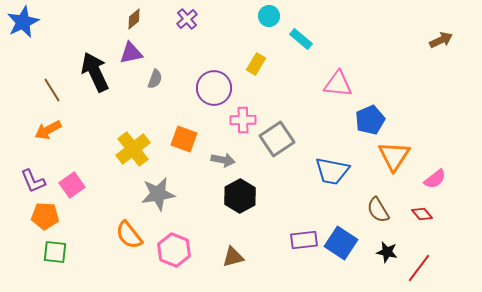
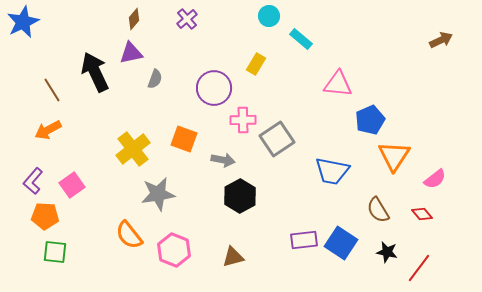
brown diamond: rotated 10 degrees counterclockwise
purple L-shape: rotated 64 degrees clockwise
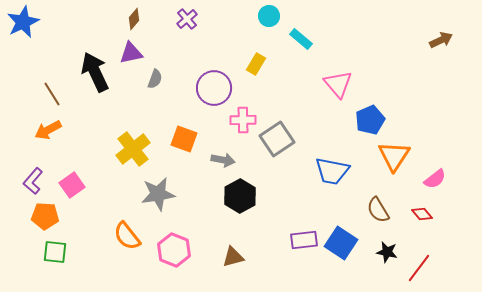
pink triangle: rotated 44 degrees clockwise
brown line: moved 4 px down
orange semicircle: moved 2 px left, 1 px down
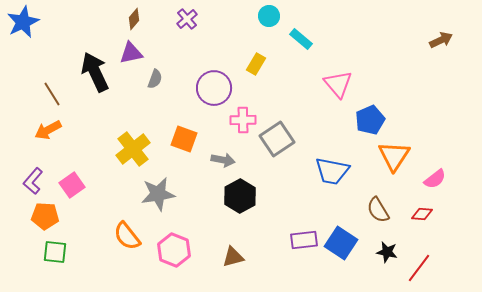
red diamond: rotated 45 degrees counterclockwise
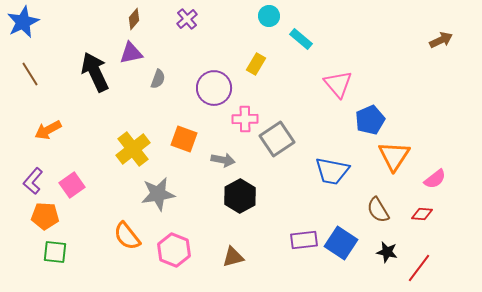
gray semicircle: moved 3 px right
brown line: moved 22 px left, 20 px up
pink cross: moved 2 px right, 1 px up
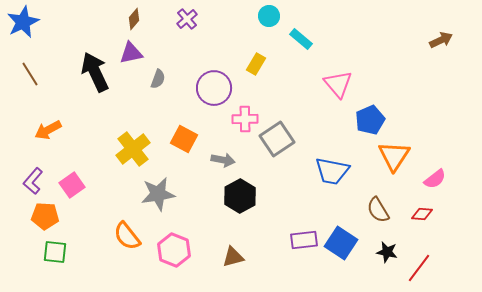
orange square: rotated 8 degrees clockwise
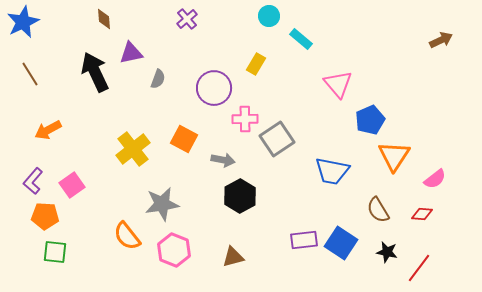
brown diamond: moved 30 px left; rotated 45 degrees counterclockwise
gray star: moved 4 px right, 10 px down
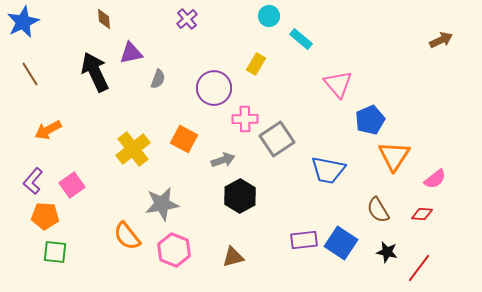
gray arrow: rotated 30 degrees counterclockwise
blue trapezoid: moved 4 px left, 1 px up
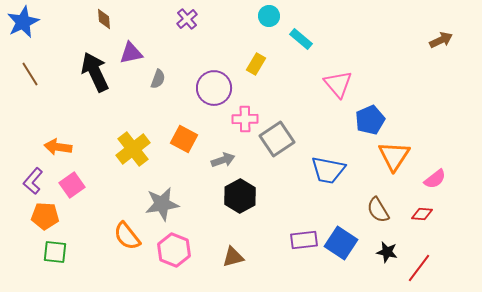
orange arrow: moved 10 px right, 17 px down; rotated 36 degrees clockwise
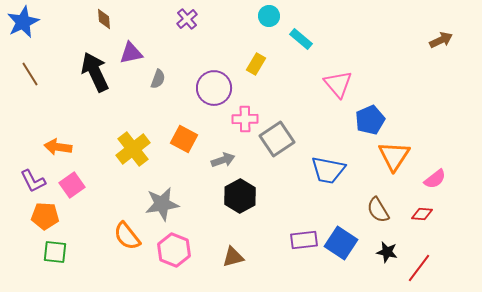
purple L-shape: rotated 68 degrees counterclockwise
